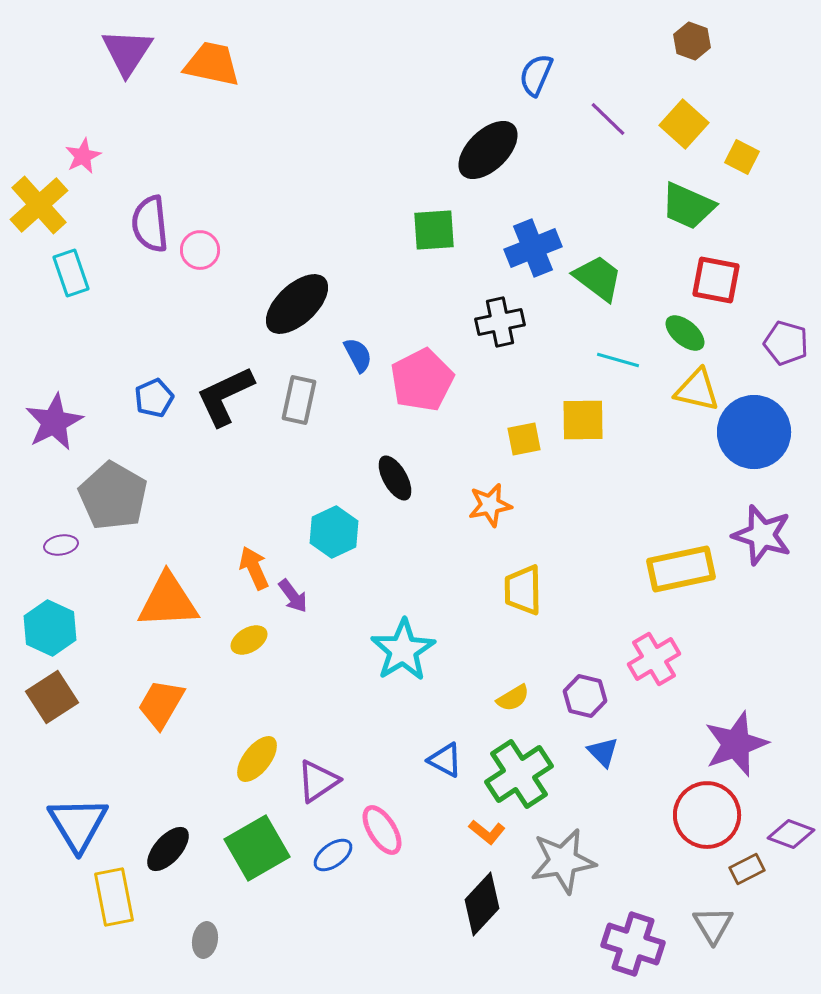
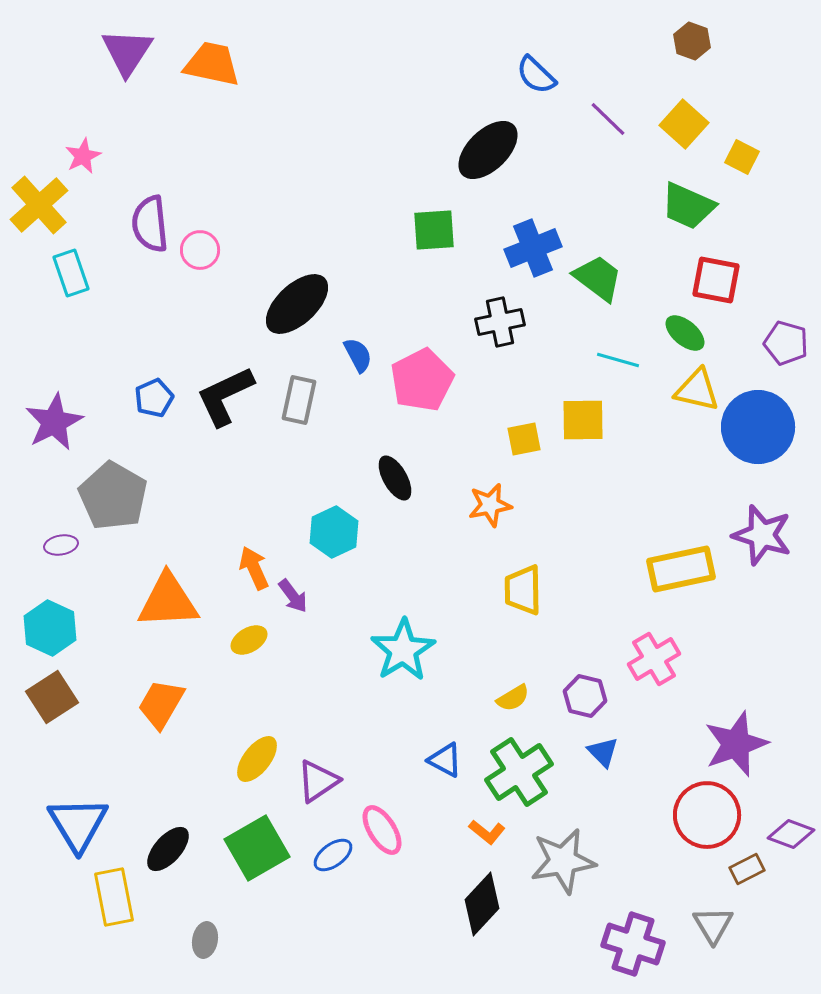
blue semicircle at (536, 75): rotated 69 degrees counterclockwise
blue circle at (754, 432): moved 4 px right, 5 px up
green cross at (519, 774): moved 2 px up
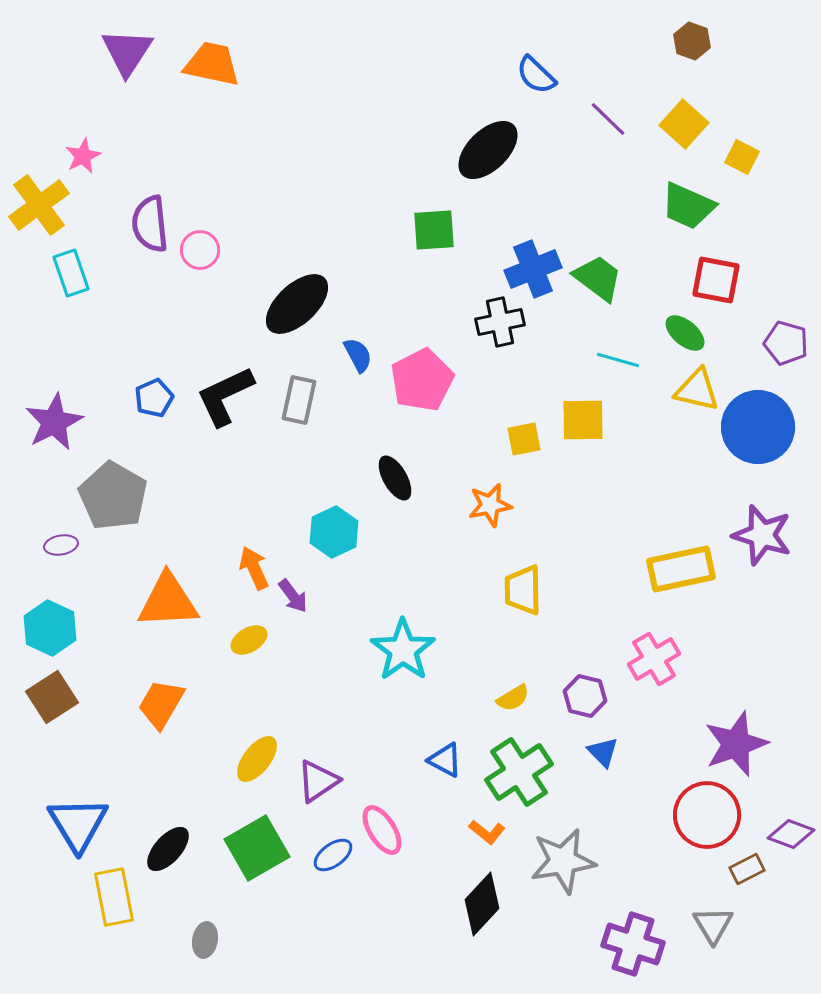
yellow cross at (39, 205): rotated 6 degrees clockwise
blue cross at (533, 248): moved 21 px down
cyan star at (403, 650): rotated 4 degrees counterclockwise
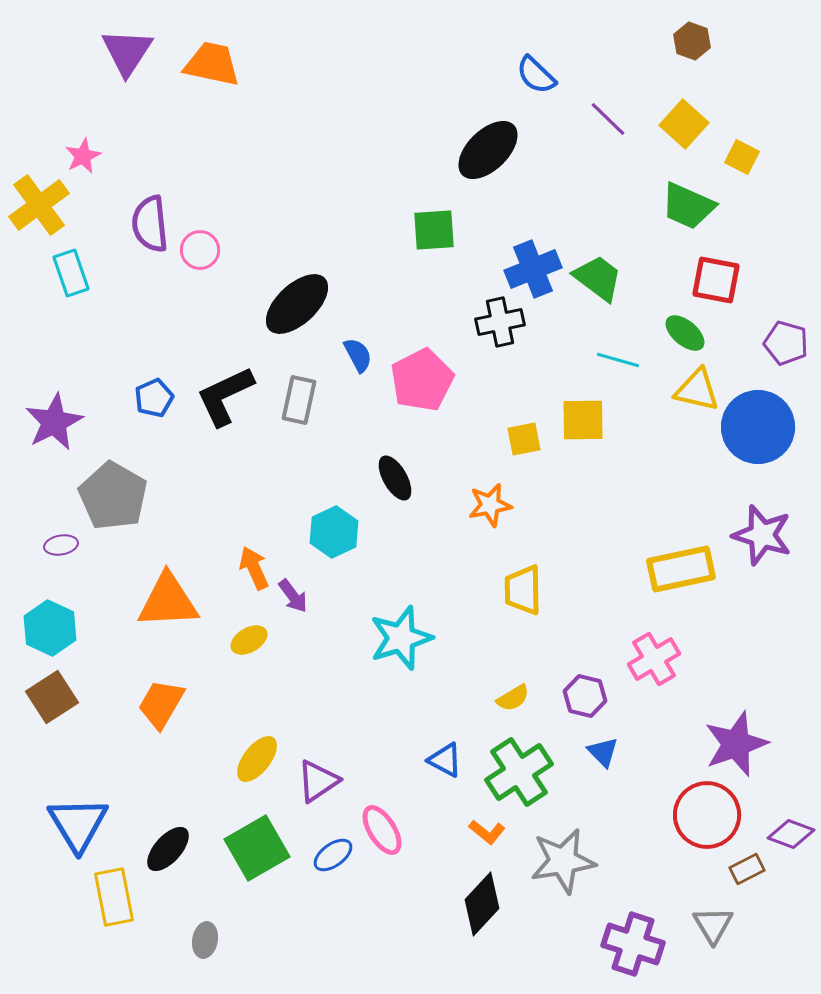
cyan star at (403, 650): moved 2 px left, 12 px up; rotated 18 degrees clockwise
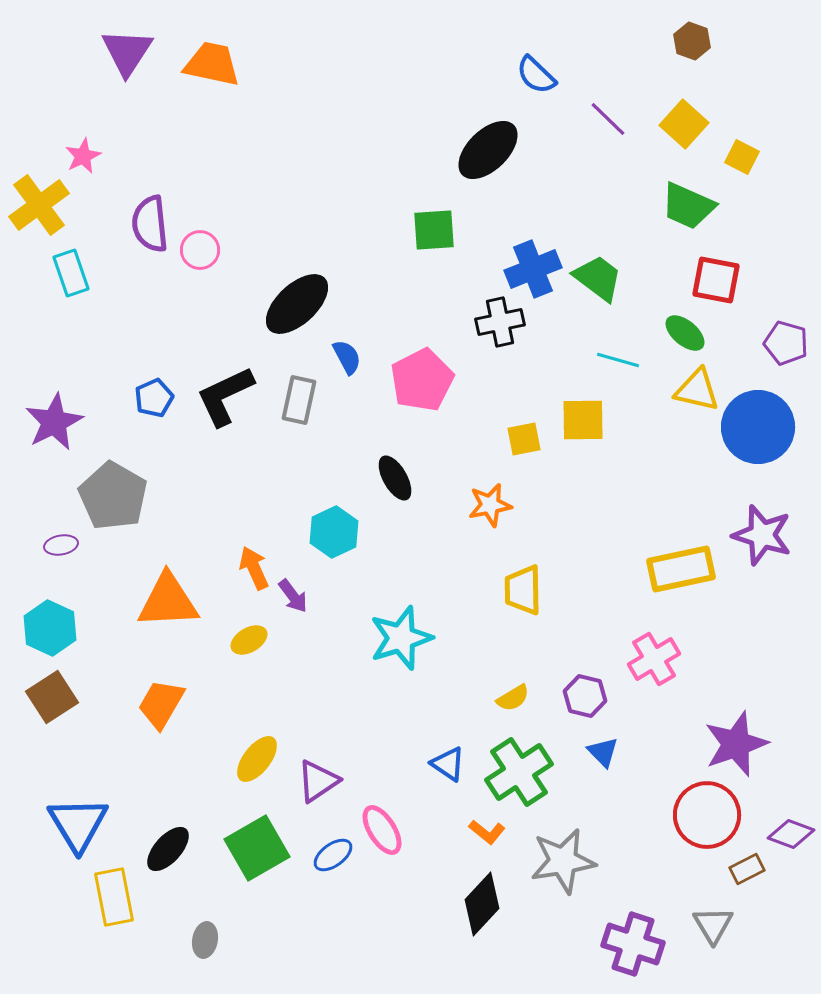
blue semicircle at (358, 355): moved 11 px left, 2 px down
blue triangle at (445, 760): moved 3 px right, 4 px down; rotated 6 degrees clockwise
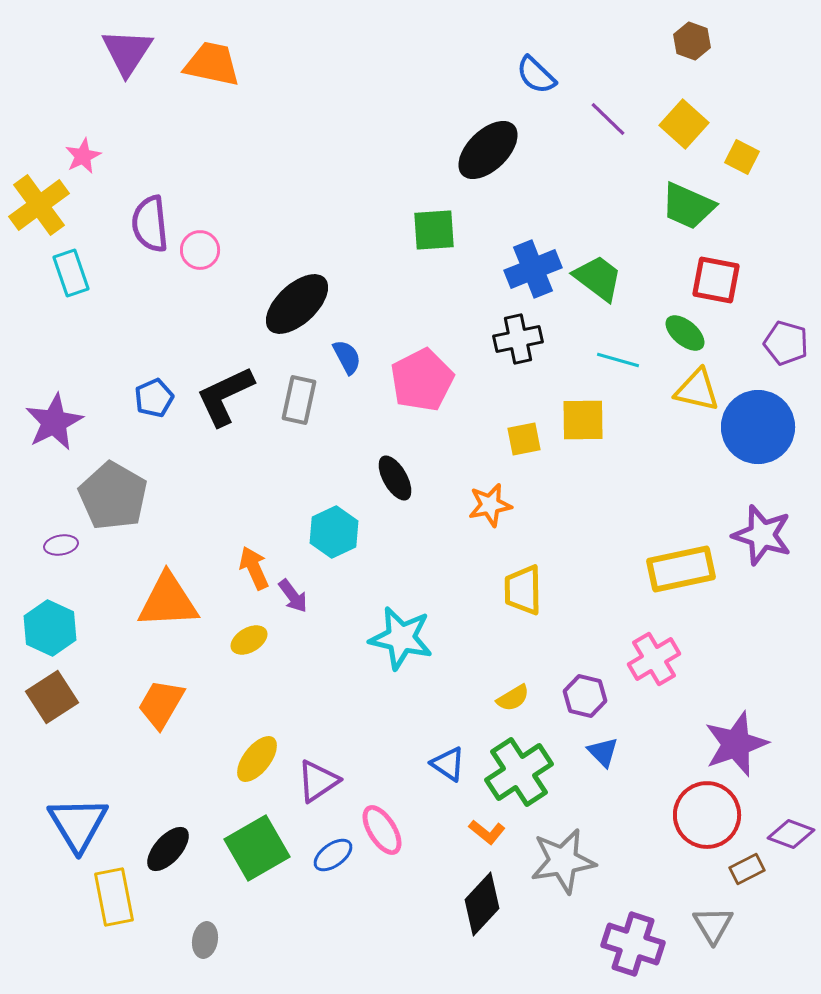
black cross at (500, 322): moved 18 px right, 17 px down
cyan star at (401, 638): rotated 30 degrees clockwise
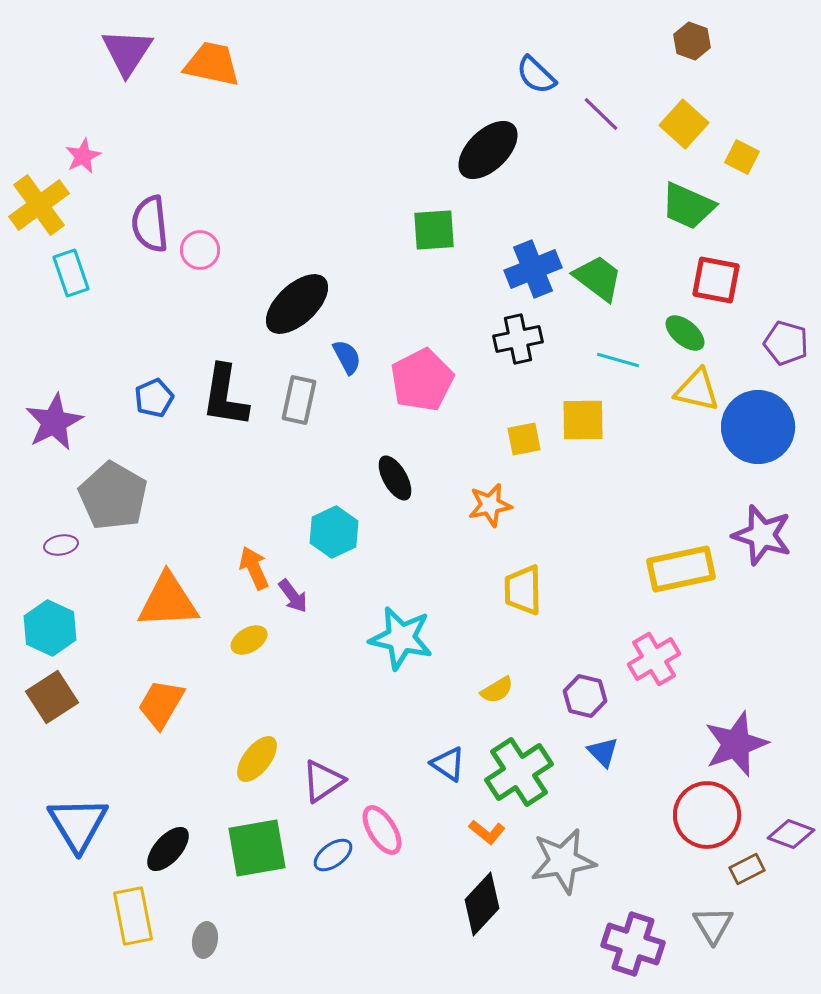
purple line at (608, 119): moved 7 px left, 5 px up
black L-shape at (225, 396): rotated 56 degrees counterclockwise
yellow semicircle at (513, 698): moved 16 px left, 8 px up
purple triangle at (318, 781): moved 5 px right
green square at (257, 848): rotated 20 degrees clockwise
yellow rectangle at (114, 897): moved 19 px right, 19 px down
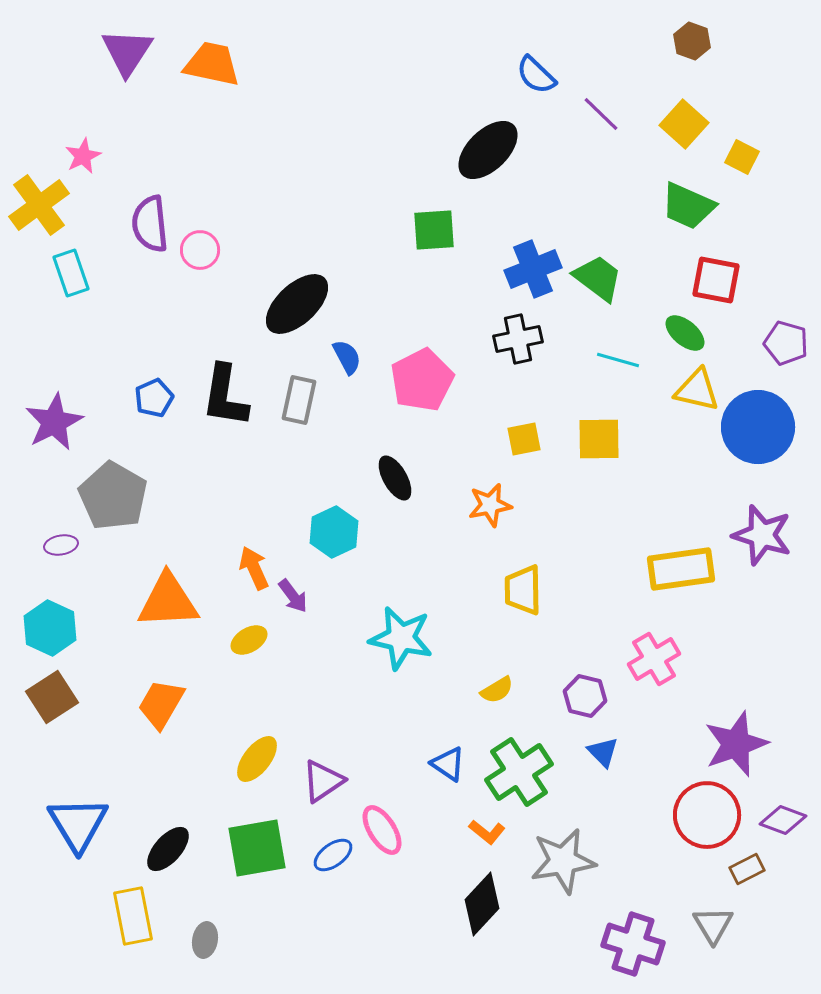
yellow square at (583, 420): moved 16 px right, 19 px down
yellow rectangle at (681, 569): rotated 4 degrees clockwise
purple diamond at (791, 834): moved 8 px left, 14 px up
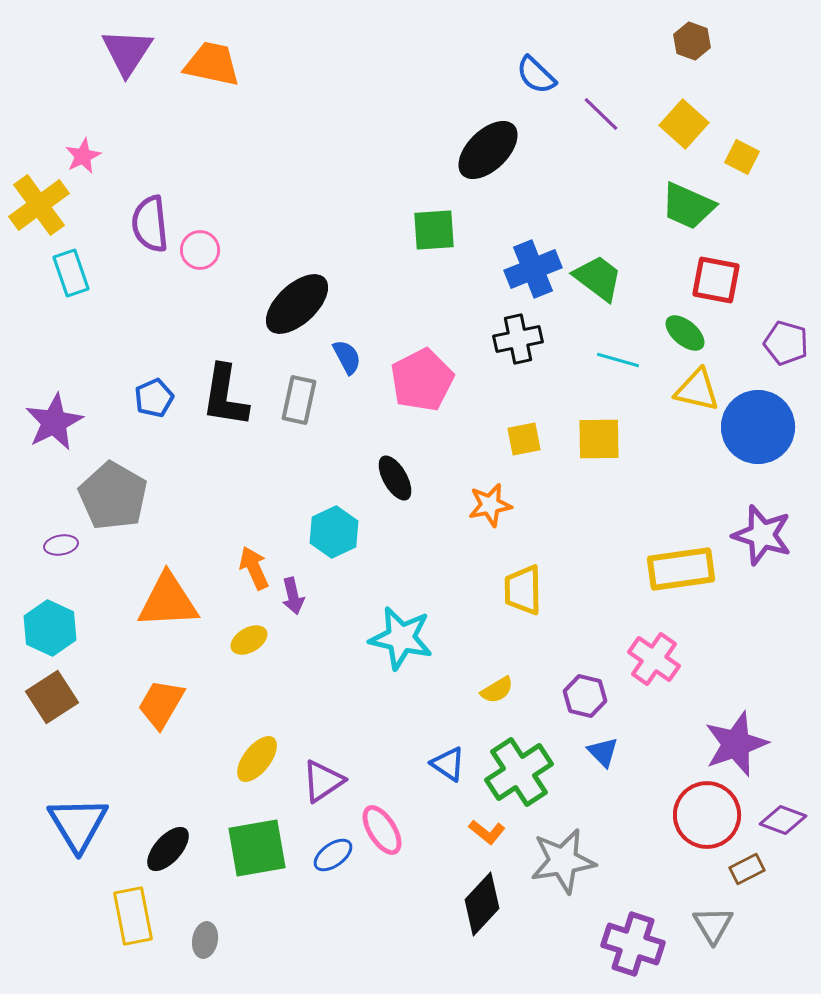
purple arrow at (293, 596): rotated 24 degrees clockwise
pink cross at (654, 659): rotated 24 degrees counterclockwise
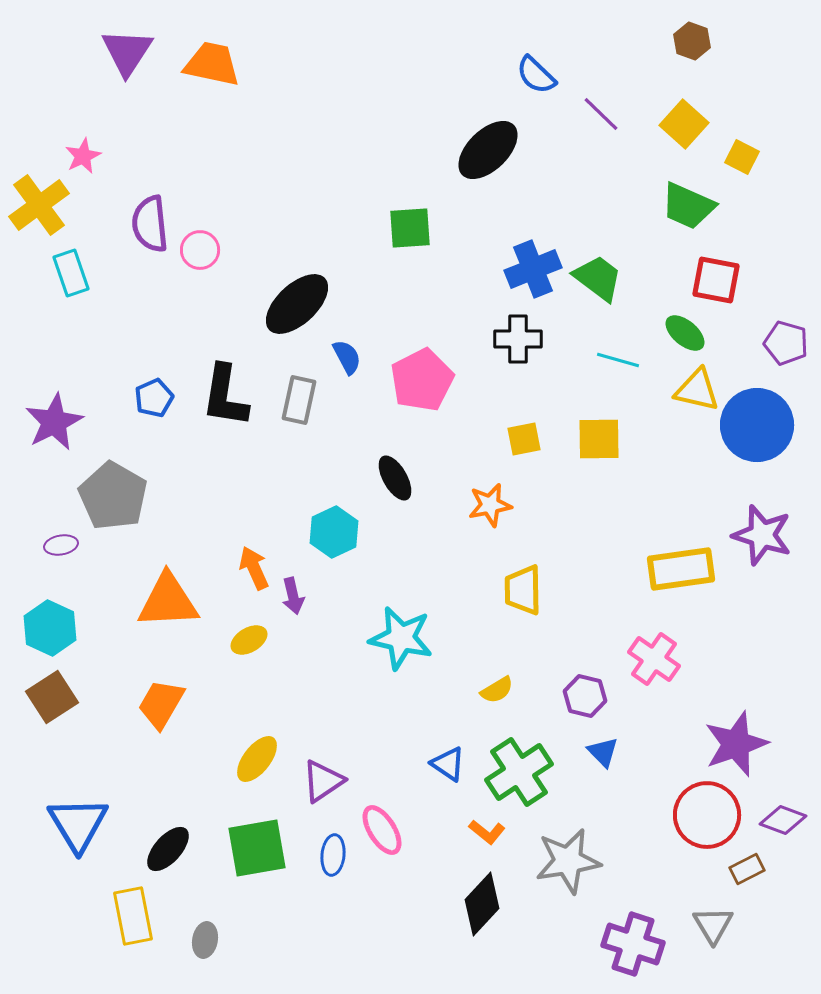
green square at (434, 230): moved 24 px left, 2 px up
black cross at (518, 339): rotated 12 degrees clockwise
blue circle at (758, 427): moved 1 px left, 2 px up
blue ellipse at (333, 855): rotated 48 degrees counterclockwise
gray star at (563, 861): moved 5 px right
